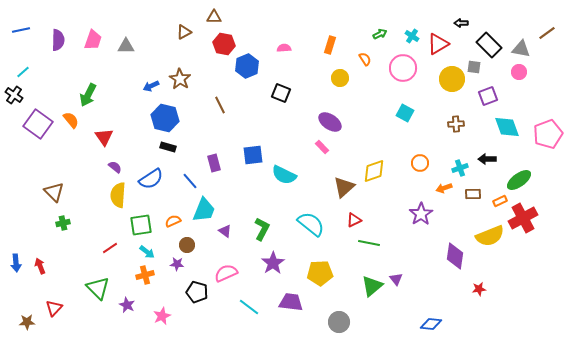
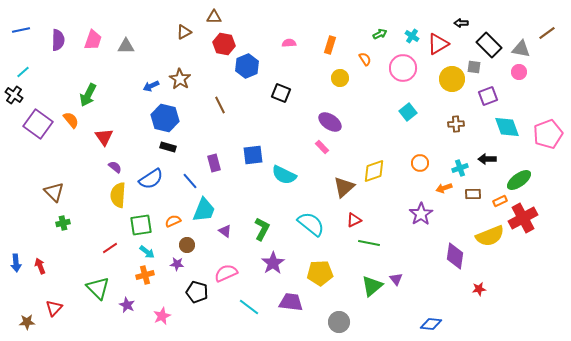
pink semicircle at (284, 48): moved 5 px right, 5 px up
cyan square at (405, 113): moved 3 px right, 1 px up; rotated 24 degrees clockwise
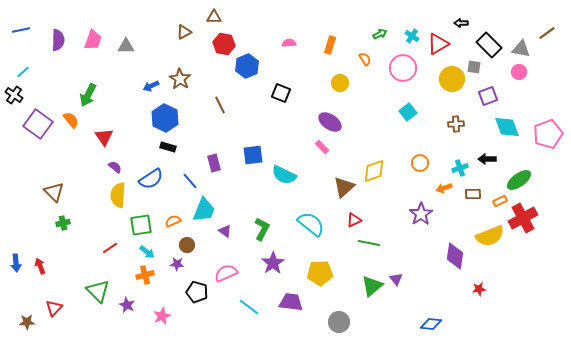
yellow circle at (340, 78): moved 5 px down
blue hexagon at (165, 118): rotated 12 degrees clockwise
green triangle at (98, 288): moved 3 px down
